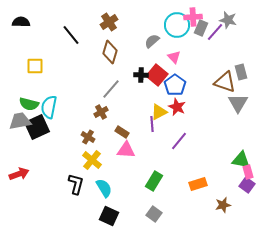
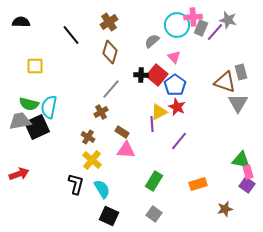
cyan semicircle at (104, 188): moved 2 px left, 1 px down
brown star at (223, 205): moved 2 px right, 4 px down
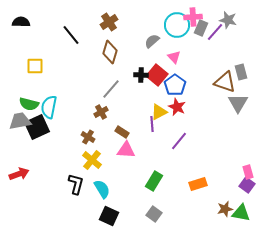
green triangle at (241, 160): moved 53 px down
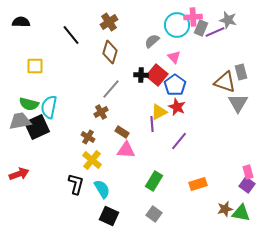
purple line at (215, 32): rotated 24 degrees clockwise
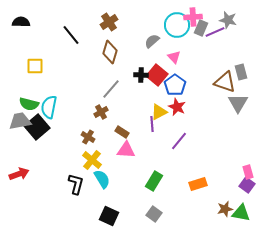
black square at (37, 127): rotated 15 degrees counterclockwise
cyan semicircle at (102, 189): moved 10 px up
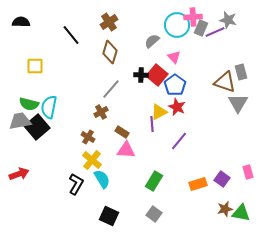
black L-shape at (76, 184): rotated 15 degrees clockwise
purple square at (247, 185): moved 25 px left, 6 px up
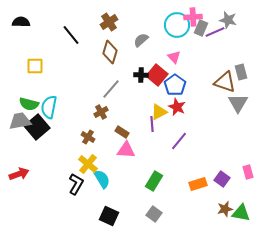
gray semicircle at (152, 41): moved 11 px left, 1 px up
yellow cross at (92, 160): moved 4 px left, 4 px down
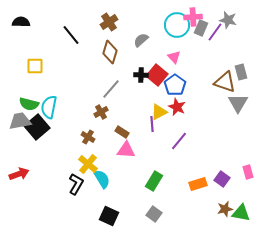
purple line at (215, 32): rotated 30 degrees counterclockwise
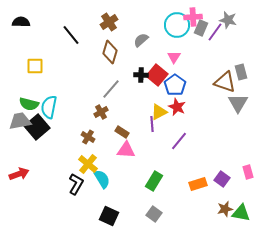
pink triangle at (174, 57): rotated 16 degrees clockwise
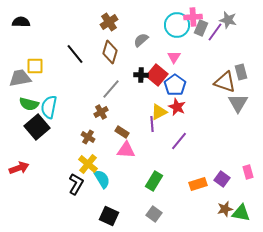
black line at (71, 35): moved 4 px right, 19 px down
gray trapezoid at (20, 121): moved 43 px up
red arrow at (19, 174): moved 6 px up
